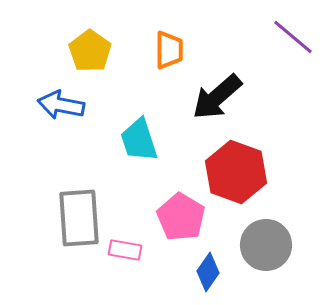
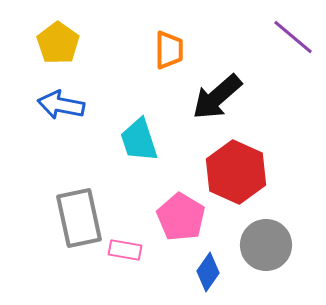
yellow pentagon: moved 32 px left, 8 px up
red hexagon: rotated 4 degrees clockwise
gray rectangle: rotated 8 degrees counterclockwise
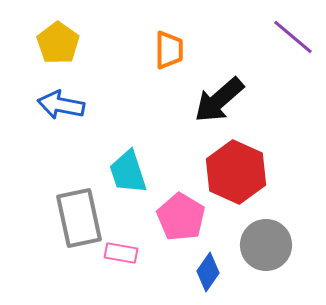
black arrow: moved 2 px right, 3 px down
cyan trapezoid: moved 11 px left, 32 px down
pink rectangle: moved 4 px left, 3 px down
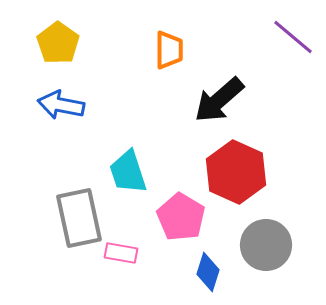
blue diamond: rotated 18 degrees counterclockwise
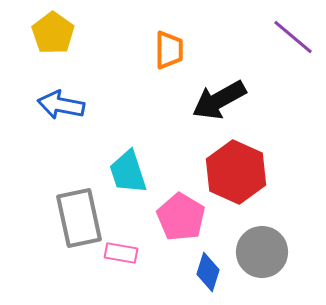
yellow pentagon: moved 5 px left, 10 px up
black arrow: rotated 12 degrees clockwise
gray circle: moved 4 px left, 7 px down
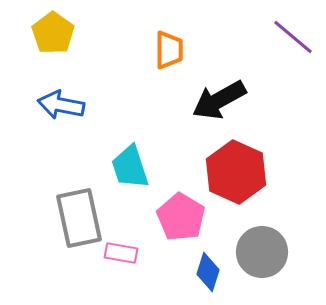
cyan trapezoid: moved 2 px right, 5 px up
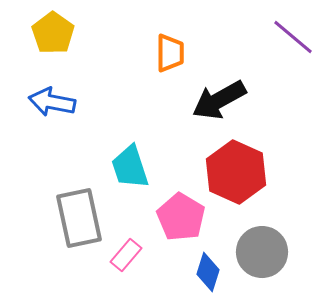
orange trapezoid: moved 1 px right, 3 px down
blue arrow: moved 9 px left, 3 px up
pink rectangle: moved 5 px right, 2 px down; rotated 60 degrees counterclockwise
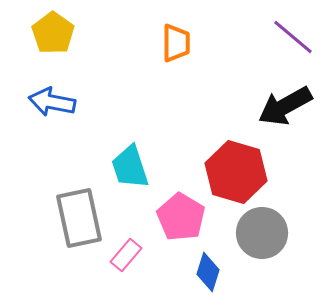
orange trapezoid: moved 6 px right, 10 px up
black arrow: moved 66 px right, 6 px down
red hexagon: rotated 8 degrees counterclockwise
gray circle: moved 19 px up
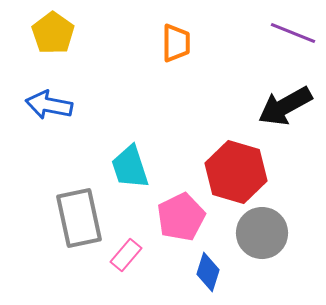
purple line: moved 4 px up; rotated 18 degrees counterclockwise
blue arrow: moved 3 px left, 3 px down
pink pentagon: rotated 15 degrees clockwise
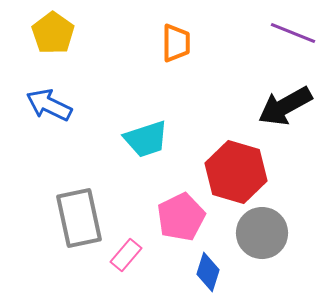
blue arrow: rotated 15 degrees clockwise
cyan trapezoid: moved 16 px right, 28 px up; rotated 90 degrees counterclockwise
